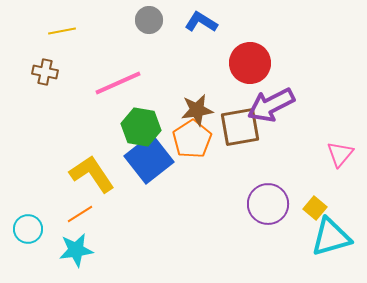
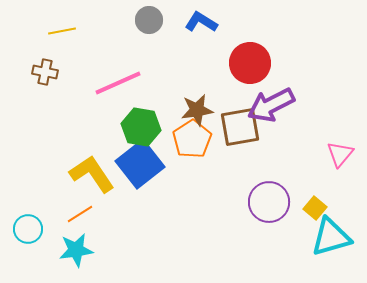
blue square: moved 9 px left, 5 px down
purple circle: moved 1 px right, 2 px up
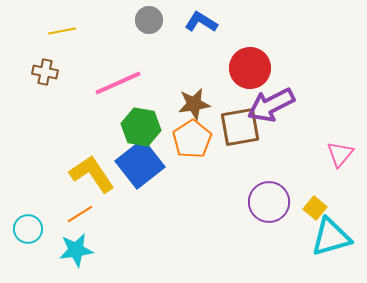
red circle: moved 5 px down
brown star: moved 3 px left, 6 px up
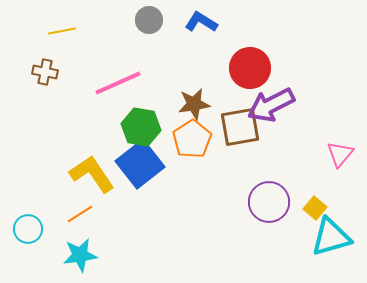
cyan star: moved 4 px right, 5 px down
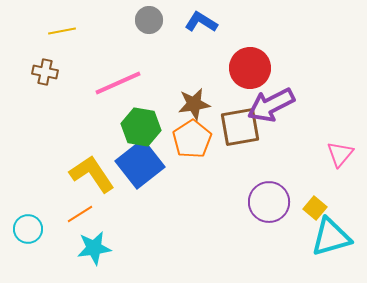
cyan star: moved 14 px right, 7 px up
